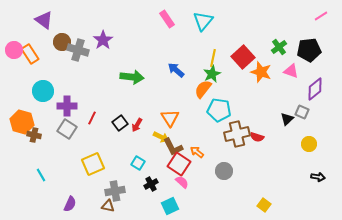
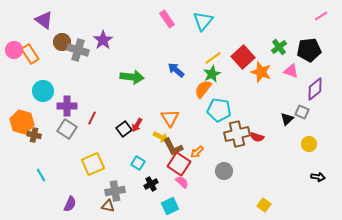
yellow line at (213, 58): rotated 42 degrees clockwise
black square at (120, 123): moved 4 px right, 6 px down
orange arrow at (197, 152): rotated 80 degrees counterclockwise
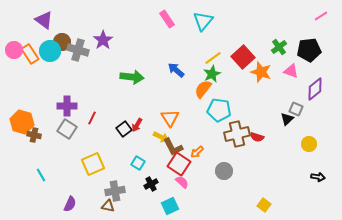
cyan circle at (43, 91): moved 7 px right, 40 px up
gray square at (302, 112): moved 6 px left, 3 px up
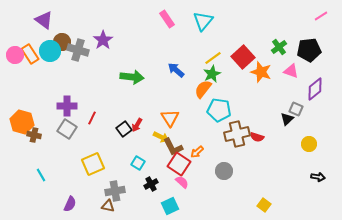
pink circle at (14, 50): moved 1 px right, 5 px down
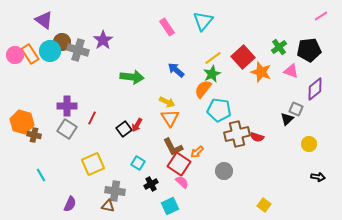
pink rectangle at (167, 19): moved 8 px down
yellow arrow at (161, 137): moved 6 px right, 35 px up
gray cross at (115, 191): rotated 18 degrees clockwise
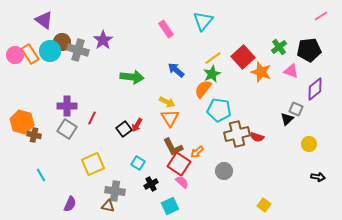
pink rectangle at (167, 27): moved 1 px left, 2 px down
